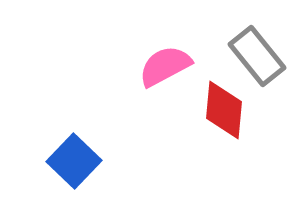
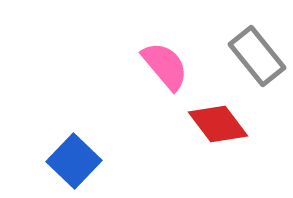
pink semicircle: rotated 78 degrees clockwise
red diamond: moved 6 px left, 14 px down; rotated 42 degrees counterclockwise
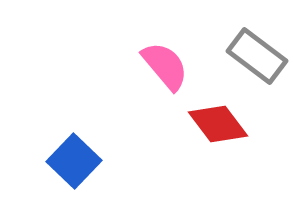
gray rectangle: rotated 14 degrees counterclockwise
